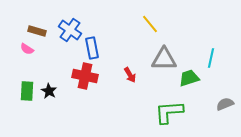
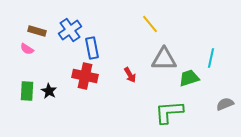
blue cross: rotated 20 degrees clockwise
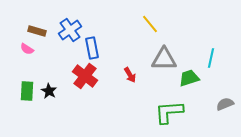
red cross: rotated 25 degrees clockwise
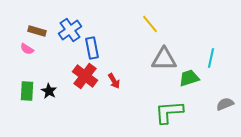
red arrow: moved 16 px left, 6 px down
